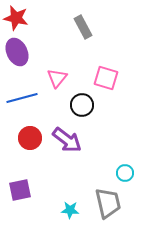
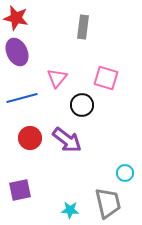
gray rectangle: rotated 35 degrees clockwise
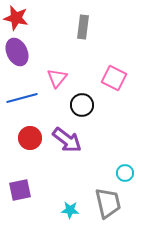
pink square: moved 8 px right; rotated 10 degrees clockwise
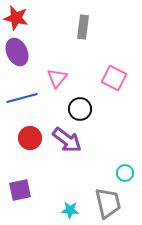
black circle: moved 2 px left, 4 px down
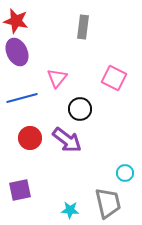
red star: moved 3 px down
